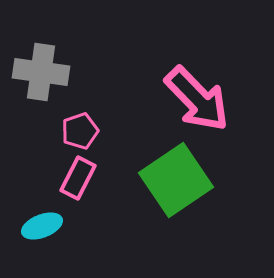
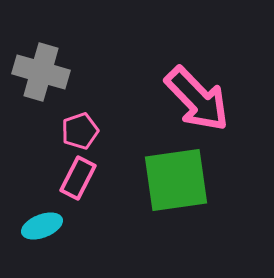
gray cross: rotated 8 degrees clockwise
green square: rotated 26 degrees clockwise
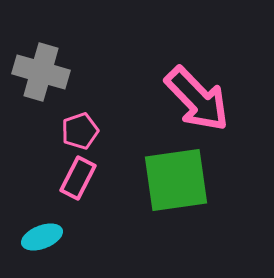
cyan ellipse: moved 11 px down
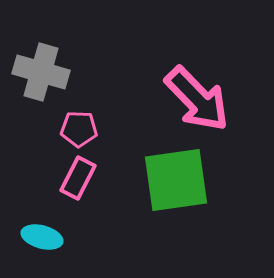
pink pentagon: moved 1 px left, 2 px up; rotated 21 degrees clockwise
cyan ellipse: rotated 36 degrees clockwise
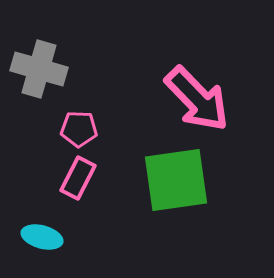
gray cross: moved 2 px left, 3 px up
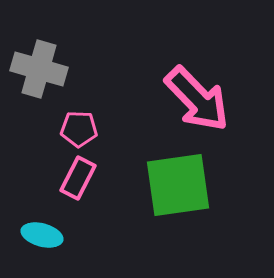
green square: moved 2 px right, 5 px down
cyan ellipse: moved 2 px up
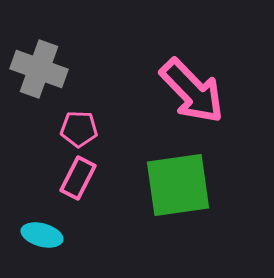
gray cross: rotated 4 degrees clockwise
pink arrow: moved 5 px left, 8 px up
